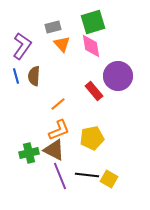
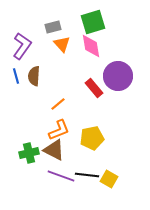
red rectangle: moved 3 px up
purple line: moved 1 px right; rotated 48 degrees counterclockwise
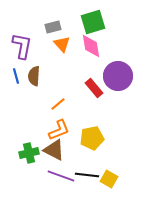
purple L-shape: rotated 24 degrees counterclockwise
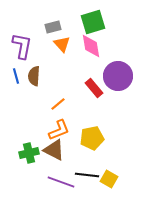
purple line: moved 6 px down
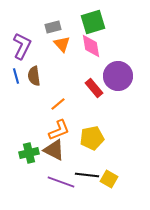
purple L-shape: rotated 16 degrees clockwise
brown semicircle: rotated 12 degrees counterclockwise
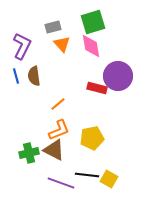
red rectangle: moved 3 px right; rotated 36 degrees counterclockwise
purple line: moved 1 px down
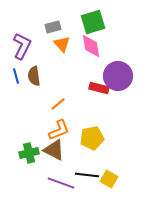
red rectangle: moved 2 px right
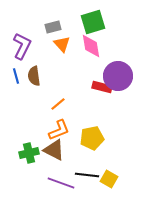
red rectangle: moved 3 px right, 1 px up
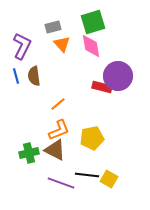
brown triangle: moved 1 px right
